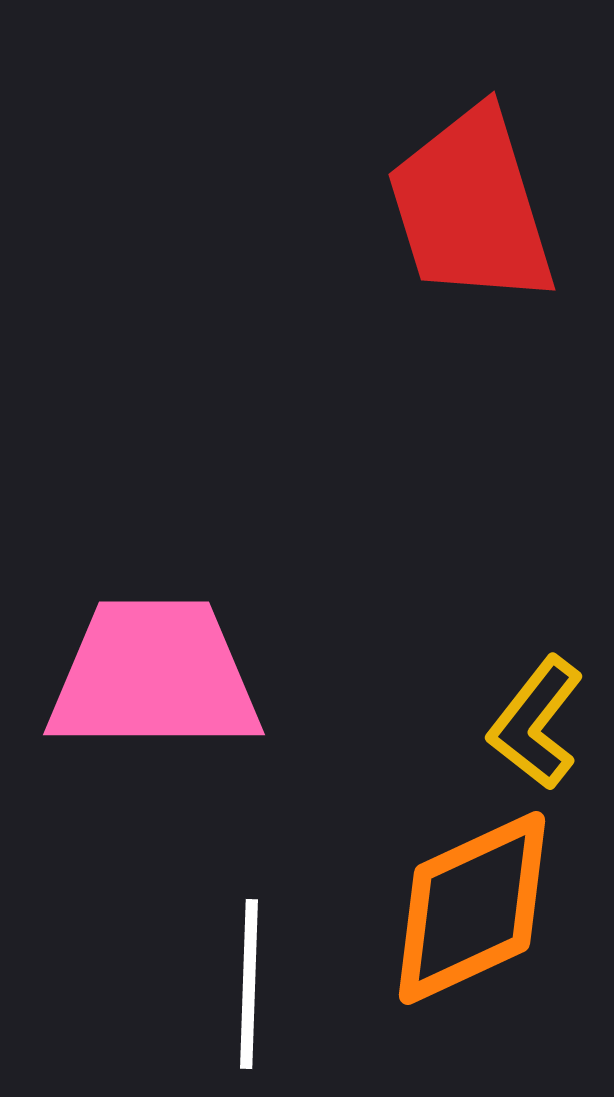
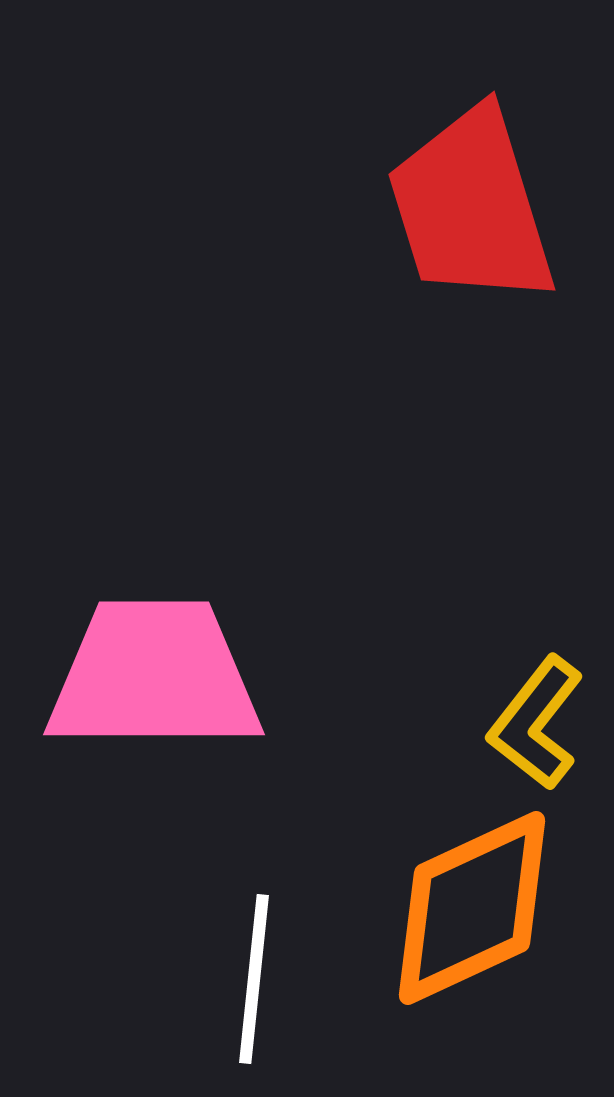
white line: moved 5 px right, 5 px up; rotated 4 degrees clockwise
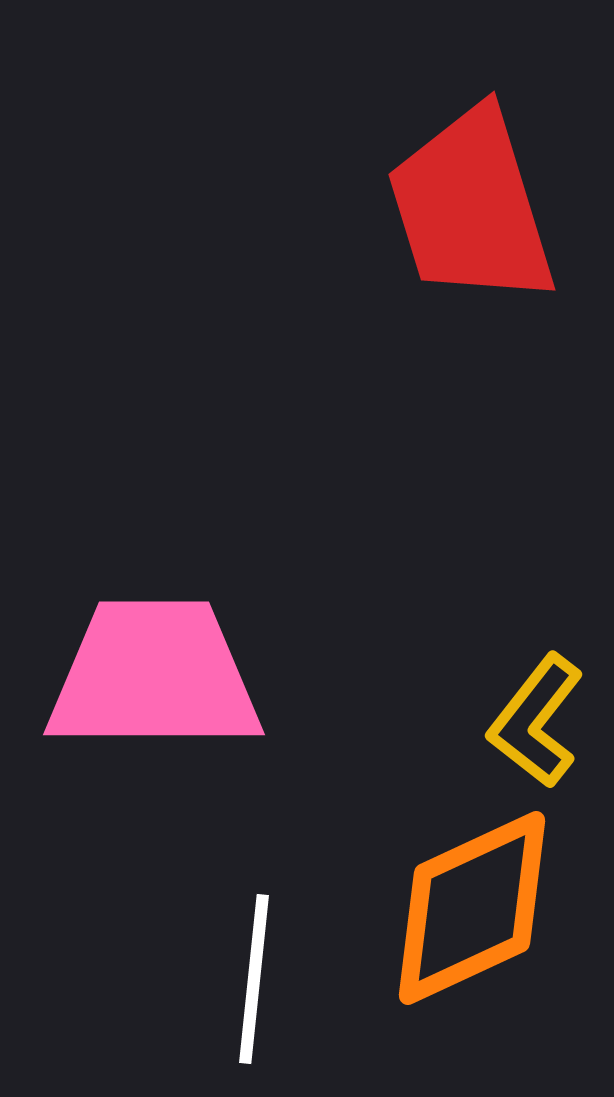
yellow L-shape: moved 2 px up
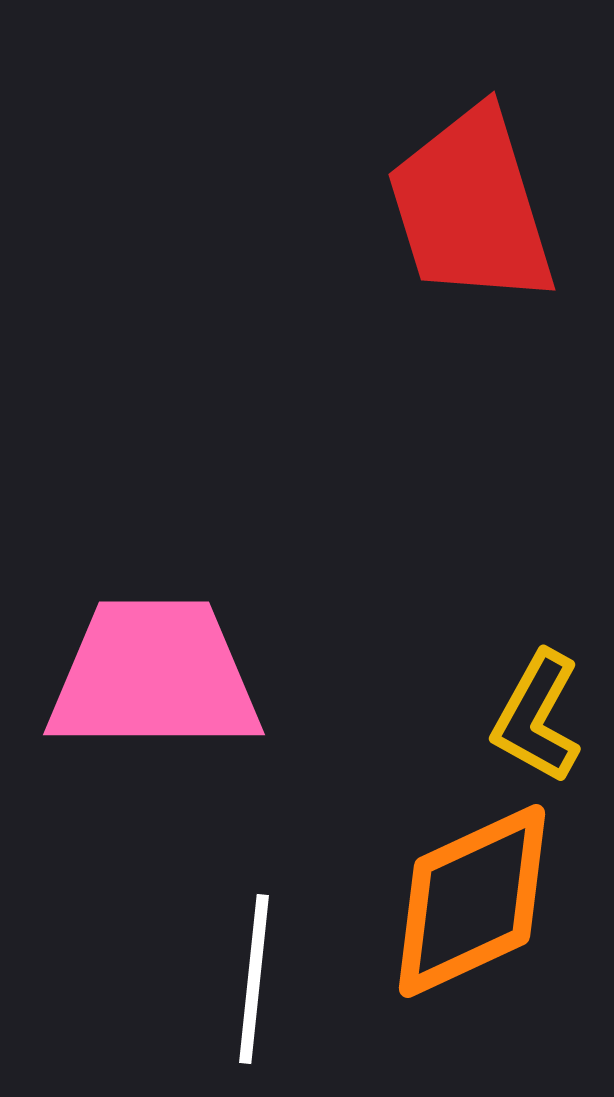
yellow L-shape: moved 1 px right, 4 px up; rotated 9 degrees counterclockwise
orange diamond: moved 7 px up
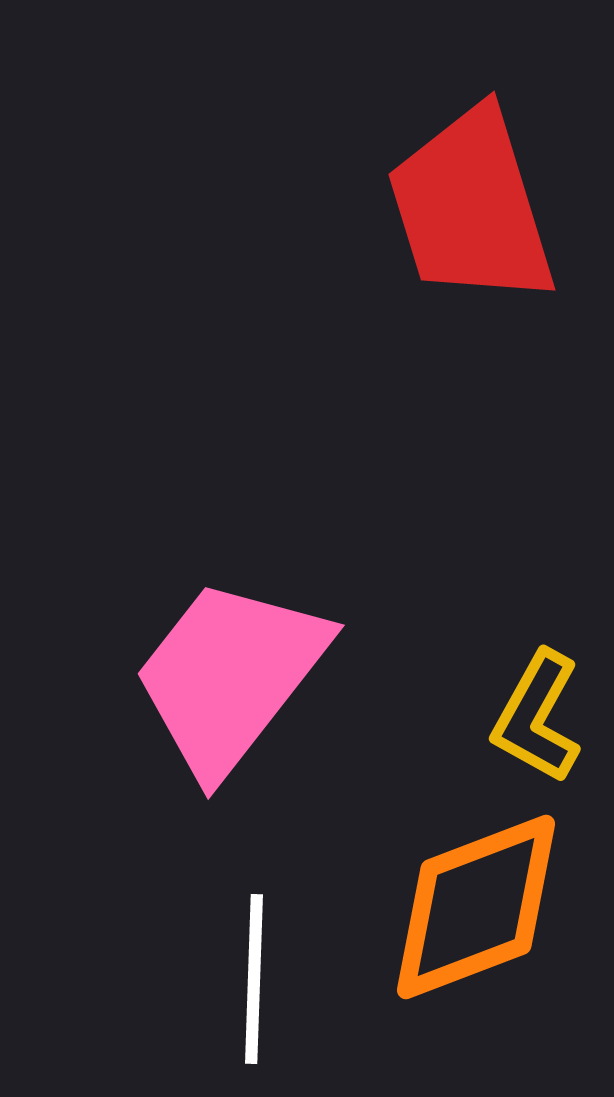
pink trapezoid: moved 76 px right; rotated 52 degrees counterclockwise
orange diamond: moved 4 px right, 6 px down; rotated 4 degrees clockwise
white line: rotated 4 degrees counterclockwise
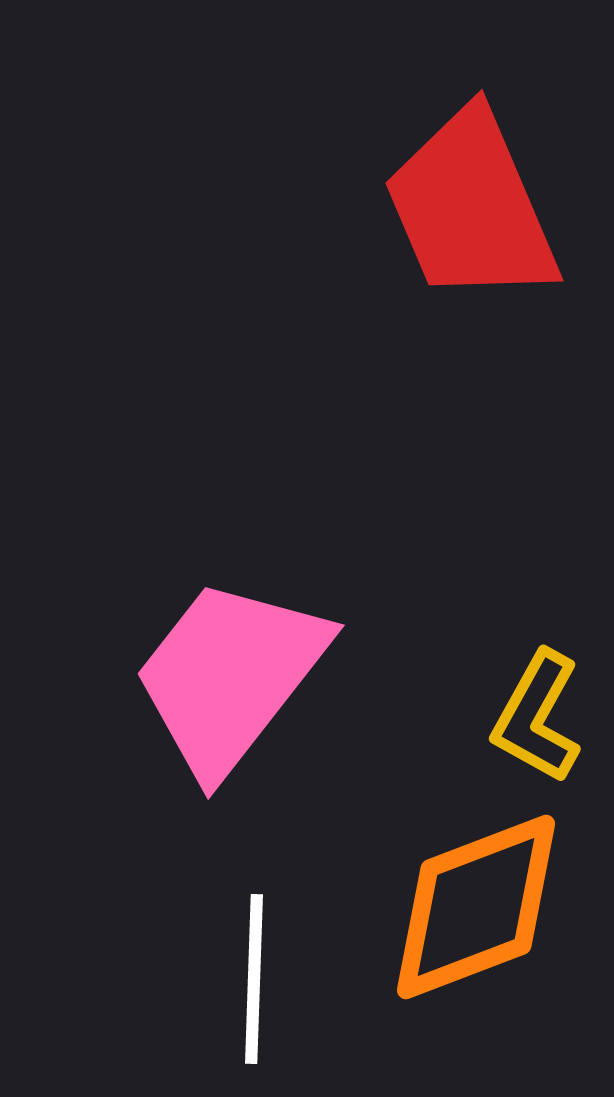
red trapezoid: rotated 6 degrees counterclockwise
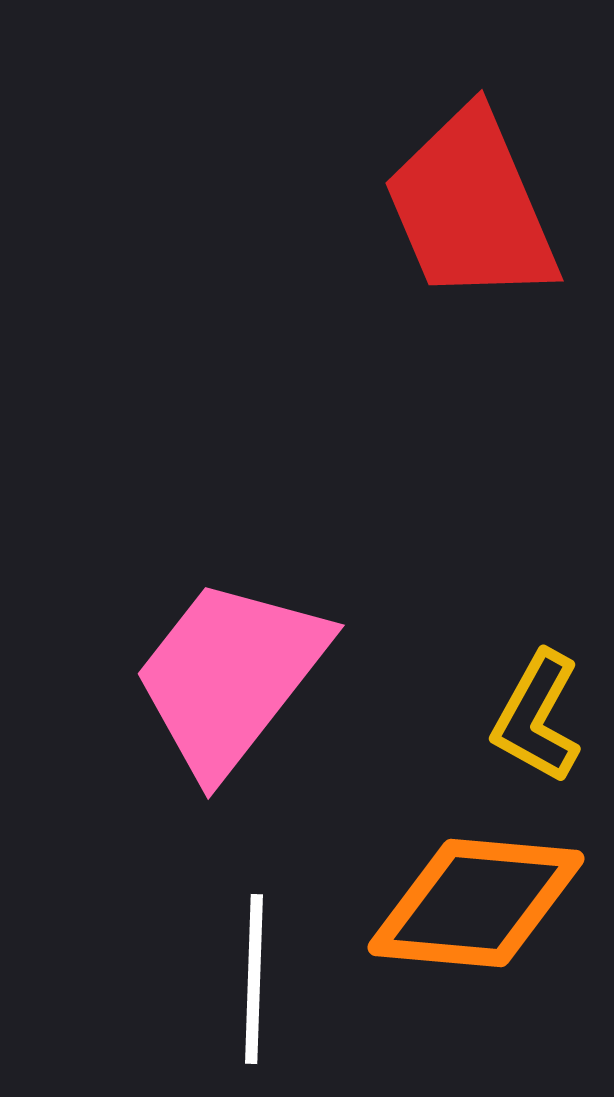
orange diamond: moved 4 px up; rotated 26 degrees clockwise
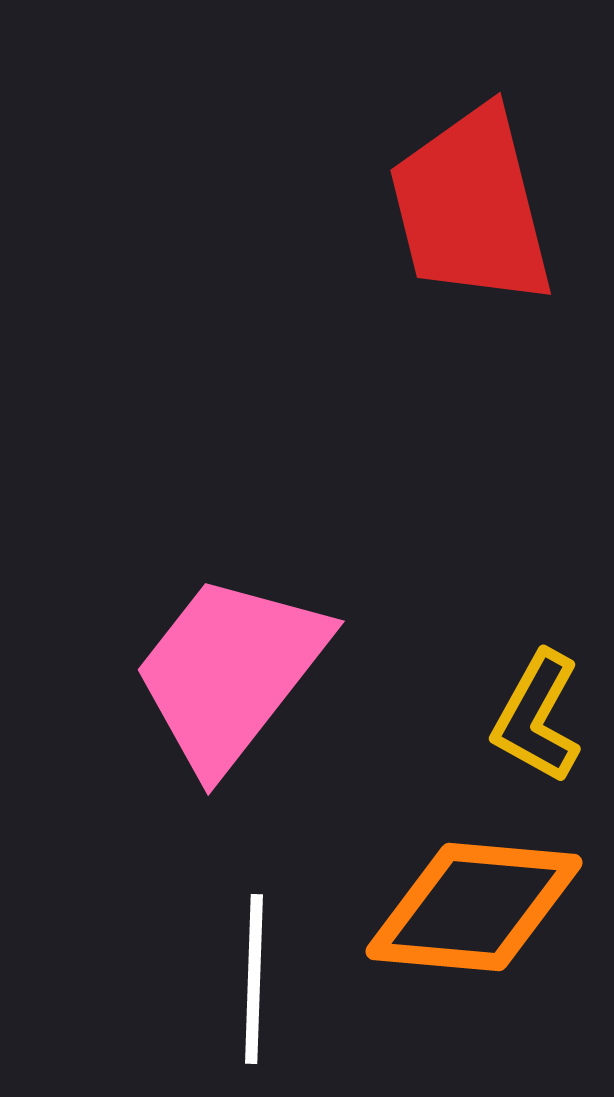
red trapezoid: rotated 9 degrees clockwise
pink trapezoid: moved 4 px up
orange diamond: moved 2 px left, 4 px down
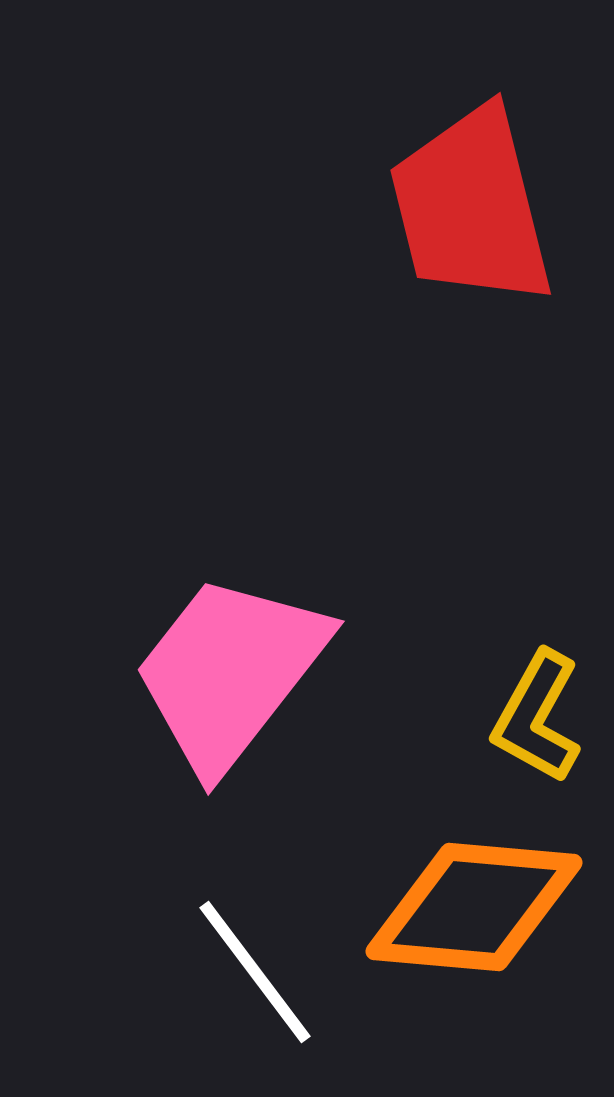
white line: moved 1 px right, 7 px up; rotated 39 degrees counterclockwise
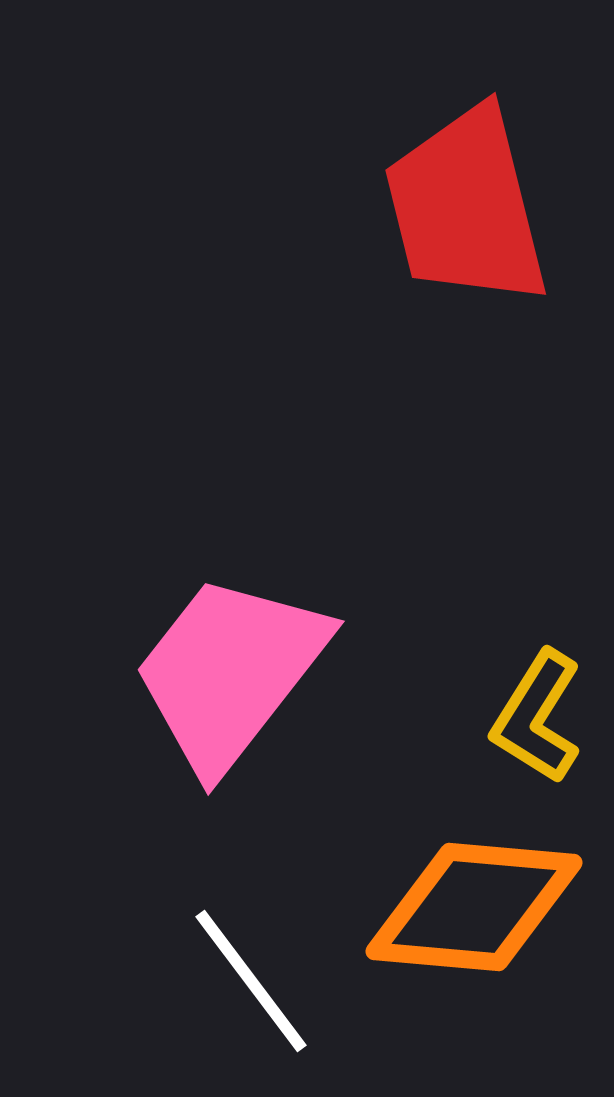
red trapezoid: moved 5 px left
yellow L-shape: rotated 3 degrees clockwise
white line: moved 4 px left, 9 px down
